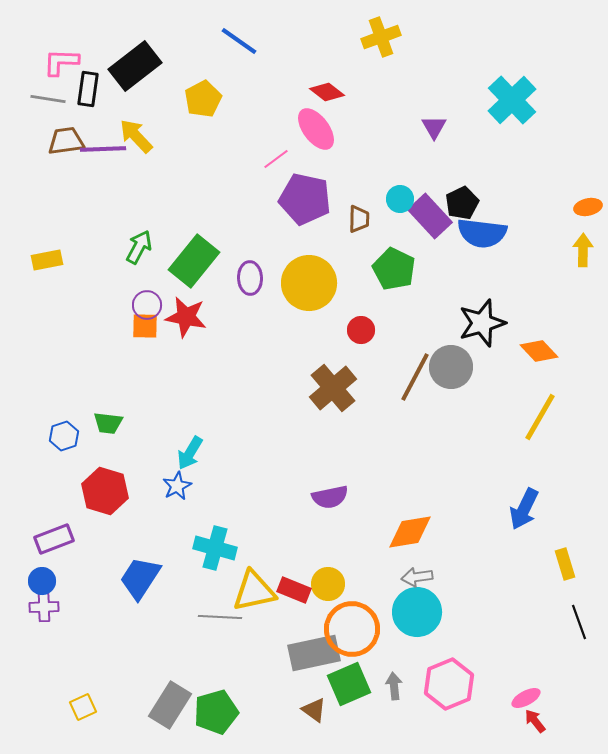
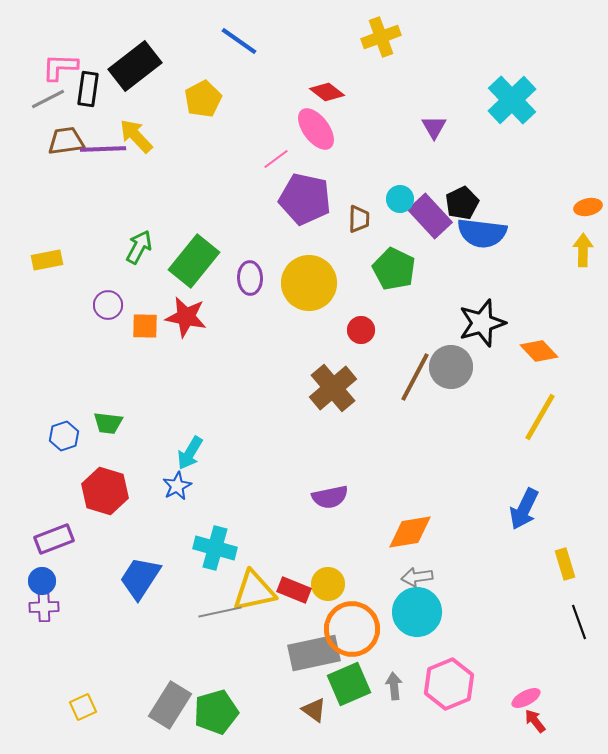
pink L-shape at (61, 62): moved 1 px left, 5 px down
gray line at (48, 99): rotated 36 degrees counterclockwise
purple circle at (147, 305): moved 39 px left
gray line at (220, 617): moved 5 px up; rotated 15 degrees counterclockwise
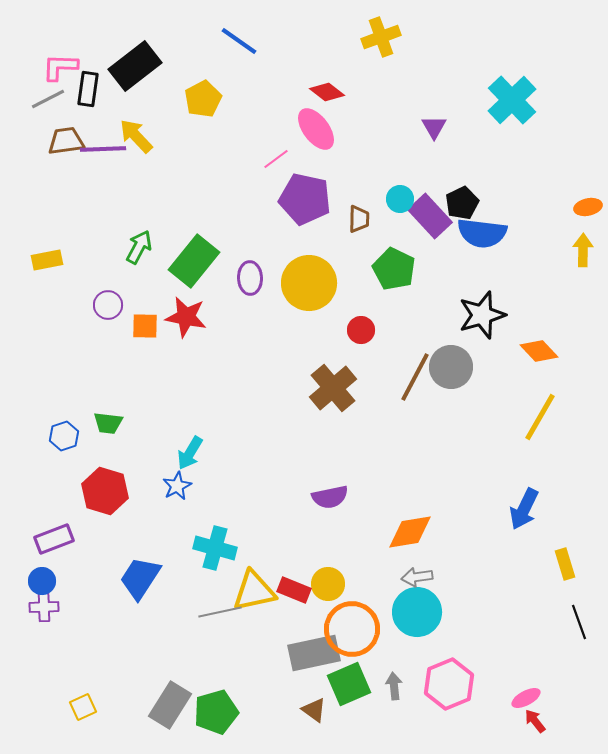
black star at (482, 323): moved 8 px up
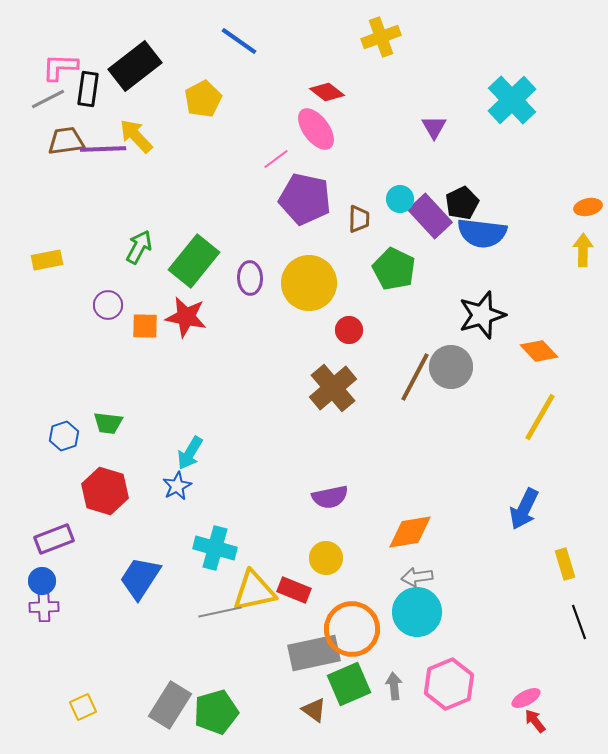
red circle at (361, 330): moved 12 px left
yellow circle at (328, 584): moved 2 px left, 26 px up
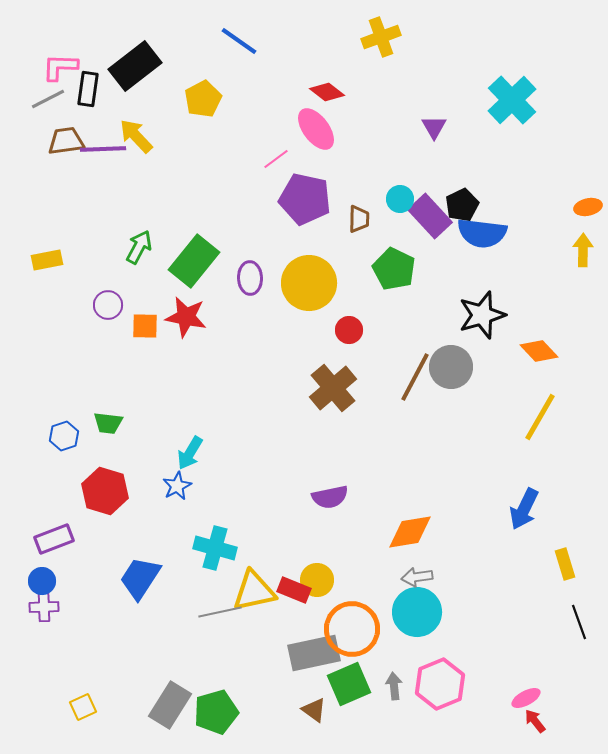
black pentagon at (462, 203): moved 2 px down
yellow circle at (326, 558): moved 9 px left, 22 px down
pink hexagon at (449, 684): moved 9 px left
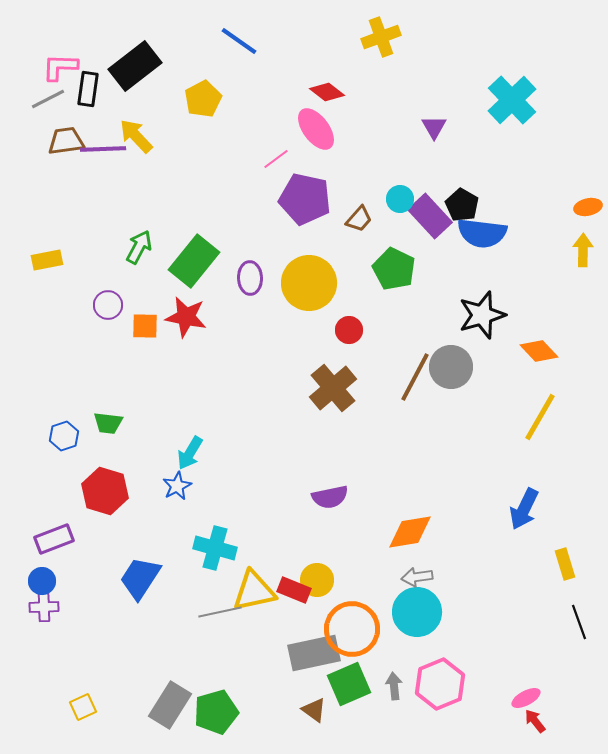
black pentagon at (462, 205): rotated 16 degrees counterclockwise
brown trapezoid at (359, 219): rotated 40 degrees clockwise
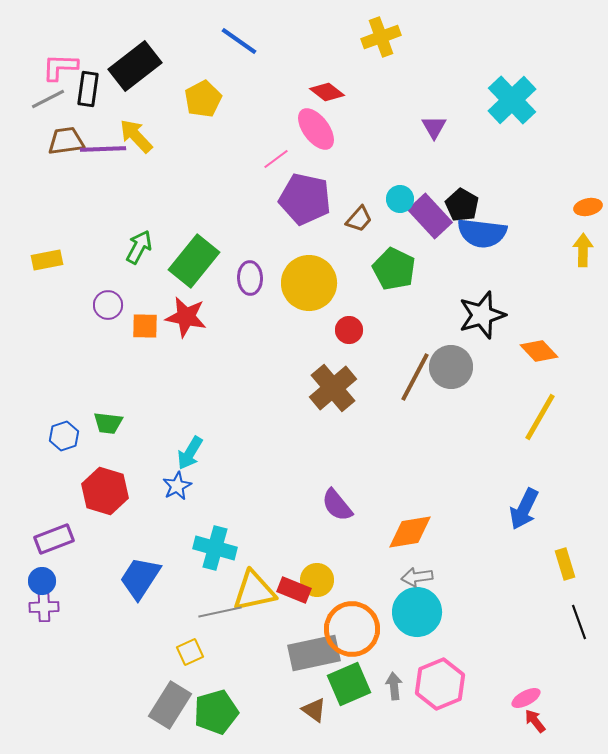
purple semicircle at (330, 497): moved 7 px right, 8 px down; rotated 63 degrees clockwise
yellow square at (83, 707): moved 107 px right, 55 px up
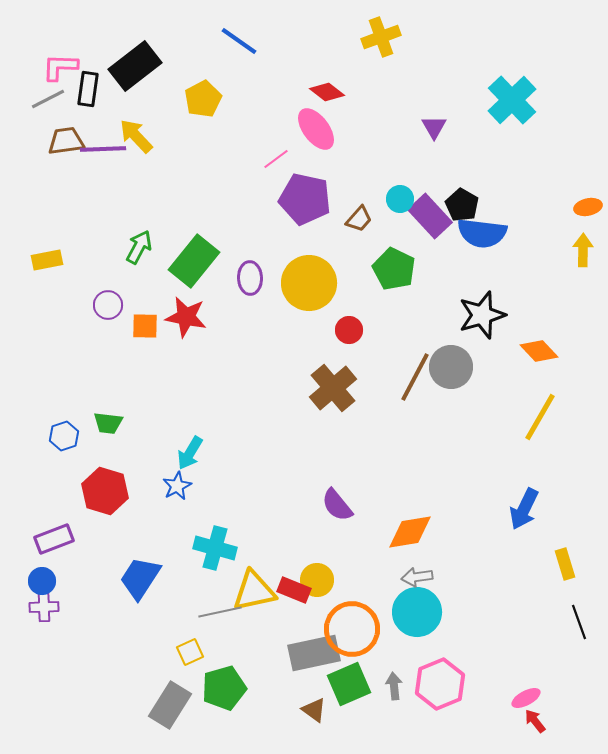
green pentagon at (216, 712): moved 8 px right, 24 px up
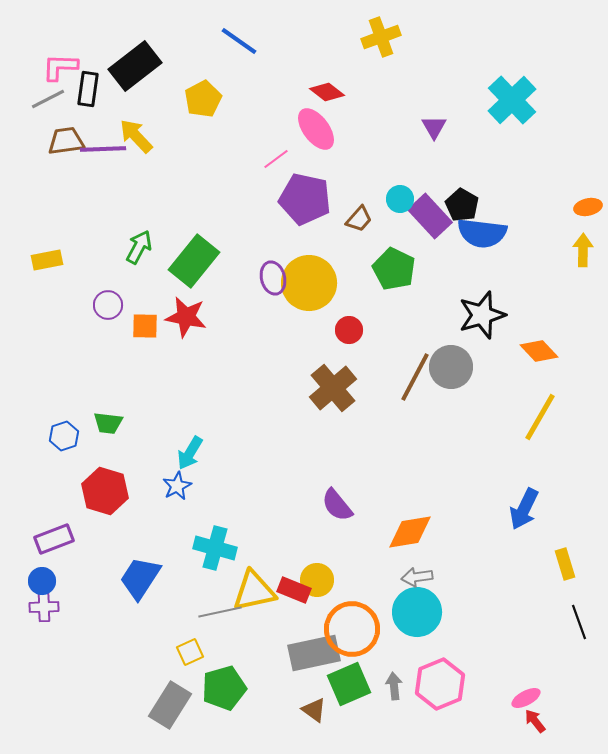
purple ellipse at (250, 278): moved 23 px right; rotated 12 degrees counterclockwise
